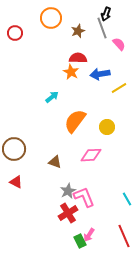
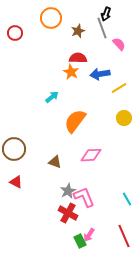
yellow circle: moved 17 px right, 9 px up
red cross: rotated 30 degrees counterclockwise
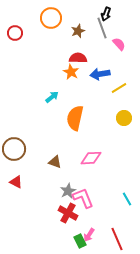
orange semicircle: moved 3 px up; rotated 25 degrees counterclockwise
pink diamond: moved 3 px down
pink L-shape: moved 1 px left, 1 px down
red line: moved 7 px left, 3 px down
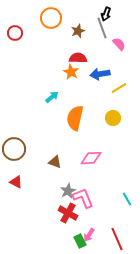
yellow circle: moved 11 px left
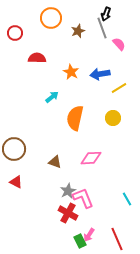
red semicircle: moved 41 px left
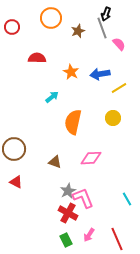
red circle: moved 3 px left, 6 px up
orange semicircle: moved 2 px left, 4 px down
green rectangle: moved 14 px left, 1 px up
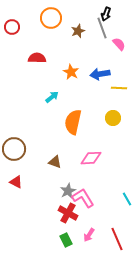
yellow line: rotated 35 degrees clockwise
pink L-shape: rotated 10 degrees counterclockwise
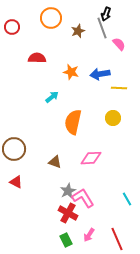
orange star: rotated 14 degrees counterclockwise
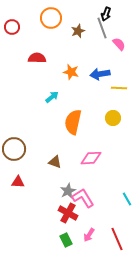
red triangle: moved 2 px right; rotated 24 degrees counterclockwise
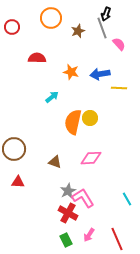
yellow circle: moved 23 px left
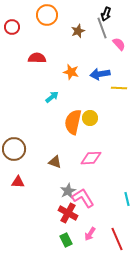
orange circle: moved 4 px left, 3 px up
cyan line: rotated 16 degrees clockwise
pink arrow: moved 1 px right, 1 px up
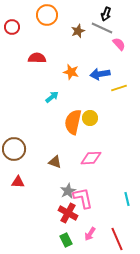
gray line: rotated 45 degrees counterclockwise
yellow line: rotated 21 degrees counterclockwise
pink L-shape: rotated 20 degrees clockwise
